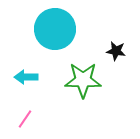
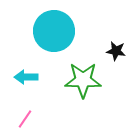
cyan circle: moved 1 px left, 2 px down
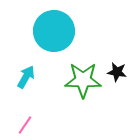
black star: moved 1 px right, 21 px down
cyan arrow: rotated 120 degrees clockwise
pink line: moved 6 px down
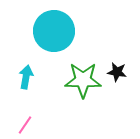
cyan arrow: rotated 20 degrees counterclockwise
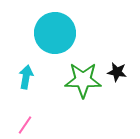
cyan circle: moved 1 px right, 2 px down
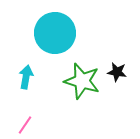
green star: moved 1 px left, 1 px down; rotated 15 degrees clockwise
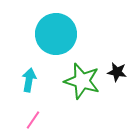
cyan circle: moved 1 px right, 1 px down
cyan arrow: moved 3 px right, 3 px down
pink line: moved 8 px right, 5 px up
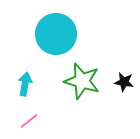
black star: moved 7 px right, 10 px down
cyan arrow: moved 4 px left, 4 px down
pink line: moved 4 px left, 1 px down; rotated 18 degrees clockwise
